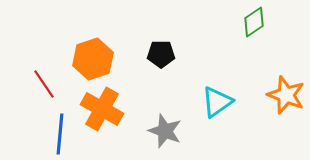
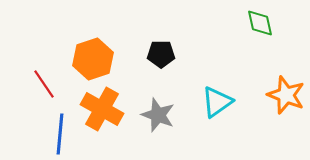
green diamond: moved 6 px right, 1 px down; rotated 68 degrees counterclockwise
gray star: moved 7 px left, 16 px up
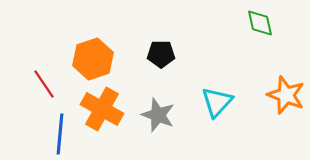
cyan triangle: rotated 12 degrees counterclockwise
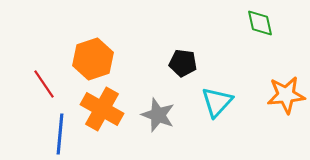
black pentagon: moved 22 px right, 9 px down; rotated 8 degrees clockwise
orange star: rotated 27 degrees counterclockwise
